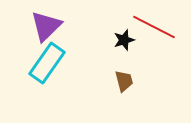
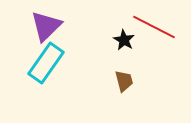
black star: rotated 25 degrees counterclockwise
cyan rectangle: moved 1 px left
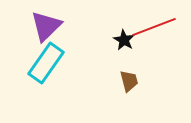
red line: rotated 48 degrees counterclockwise
brown trapezoid: moved 5 px right
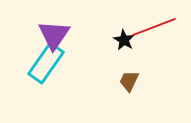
purple triangle: moved 8 px right, 9 px down; rotated 12 degrees counterclockwise
brown trapezoid: rotated 140 degrees counterclockwise
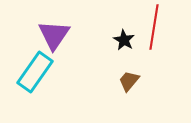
red line: rotated 60 degrees counterclockwise
cyan rectangle: moved 11 px left, 9 px down
brown trapezoid: rotated 15 degrees clockwise
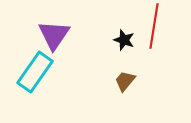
red line: moved 1 px up
black star: rotated 10 degrees counterclockwise
brown trapezoid: moved 4 px left
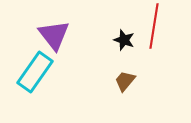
purple triangle: rotated 12 degrees counterclockwise
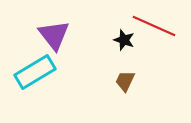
red line: rotated 75 degrees counterclockwise
cyan rectangle: rotated 24 degrees clockwise
brown trapezoid: rotated 15 degrees counterclockwise
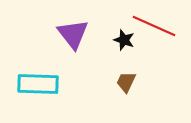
purple triangle: moved 19 px right, 1 px up
cyan rectangle: moved 3 px right, 12 px down; rotated 33 degrees clockwise
brown trapezoid: moved 1 px right, 1 px down
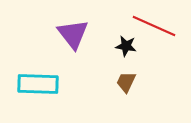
black star: moved 2 px right, 6 px down; rotated 10 degrees counterclockwise
